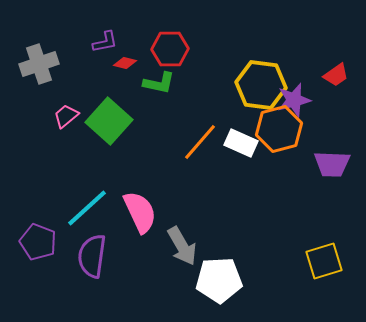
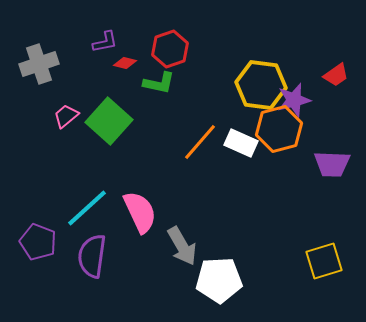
red hexagon: rotated 18 degrees counterclockwise
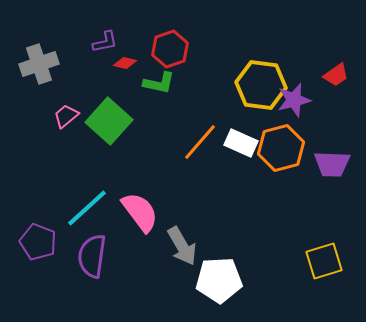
orange hexagon: moved 2 px right, 19 px down
pink semicircle: rotated 12 degrees counterclockwise
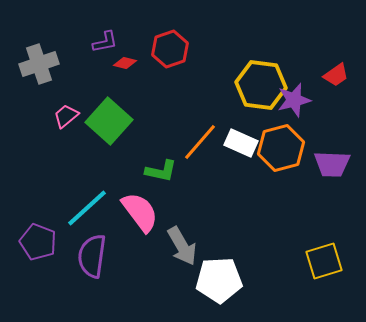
green L-shape: moved 2 px right, 88 px down
